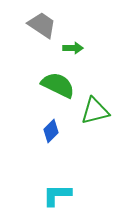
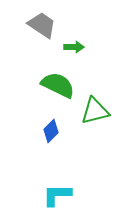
green arrow: moved 1 px right, 1 px up
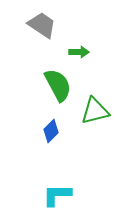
green arrow: moved 5 px right, 5 px down
green semicircle: rotated 36 degrees clockwise
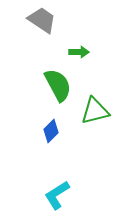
gray trapezoid: moved 5 px up
cyan L-shape: rotated 32 degrees counterclockwise
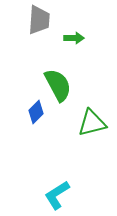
gray trapezoid: moved 3 px left; rotated 60 degrees clockwise
green arrow: moved 5 px left, 14 px up
green triangle: moved 3 px left, 12 px down
blue diamond: moved 15 px left, 19 px up
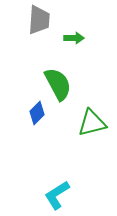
green semicircle: moved 1 px up
blue diamond: moved 1 px right, 1 px down
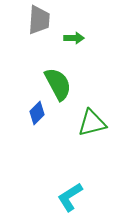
cyan L-shape: moved 13 px right, 2 px down
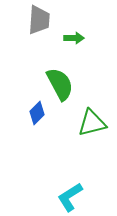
green semicircle: moved 2 px right
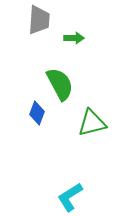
blue diamond: rotated 25 degrees counterclockwise
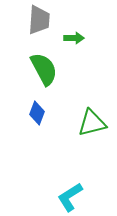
green semicircle: moved 16 px left, 15 px up
